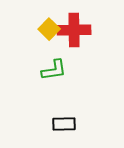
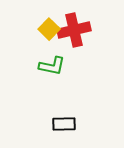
red cross: rotated 12 degrees counterclockwise
green L-shape: moved 2 px left, 4 px up; rotated 20 degrees clockwise
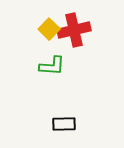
green L-shape: rotated 8 degrees counterclockwise
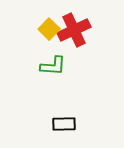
red cross: rotated 12 degrees counterclockwise
green L-shape: moved 1 px right
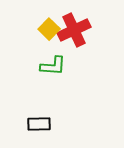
black rectangle: moved 25 px left
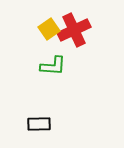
yellow square: rotated 10 degrees clockwise
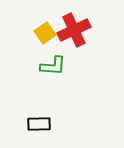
yellow square: moved 4 px left, 4 px down
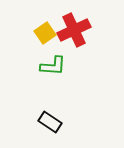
black rectangle: moved 11 px right, 2 px up; rotated 35 degrees clockwise
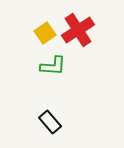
red cross: moved 4 px right; rotated 8 degrees counterclockwise
black rectangle: rotated 15 degrees clockwise
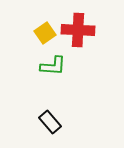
red cross: rotated 36 degrees clockwise
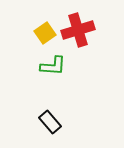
red cross: rotated 20 degrees counterclockwise
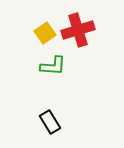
black rectangle: rotated 10 degrees clockwise
